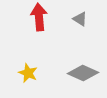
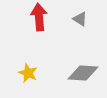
gray diamond: rotated 20 degrees counterclockwise
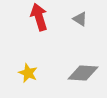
red arrow: rotated 12 degrees counterclockwise
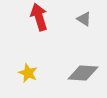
gray triangle: moved 4 px right
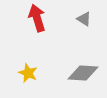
red arrow: moved 2 px left, 1 px down
